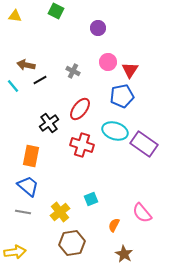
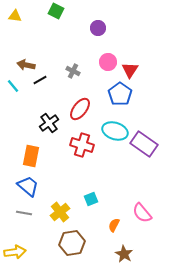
blue pentagon: moved 2 px left, 2 px up; rotated 25 degrees counterclockwise
gray line: moved 1 px right, 1 px down
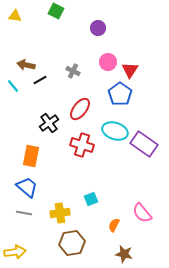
blue trapezoid: moved 1 px left, 1 px down
yellow cross: moved 1 px down; rotated 30 degrees clockwise
brown star: rotated 18 degrees counterclockwise
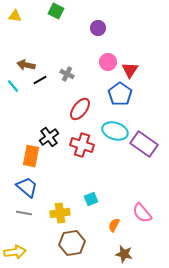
gray cross: moved 6 px left, 3 px down
black cross: moved 14 px down
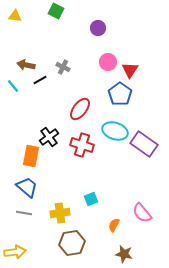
gray cross: moved 4 px left, 7 px up
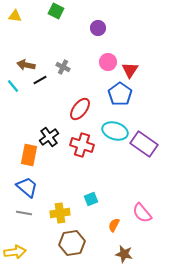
orange rectangle: moved 2 px left, 1 px up
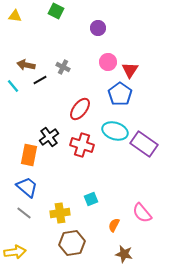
gray line: rotated 28 degrees clockwise
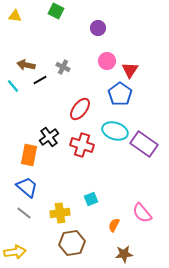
pink circle: moved 1 px left, 1 px up
brown star: rotated 18 degrees counterclockwise
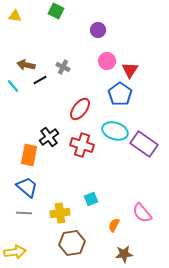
purple circle: moved 2 px down
gray line: rotated 35 degrees counterclockwise
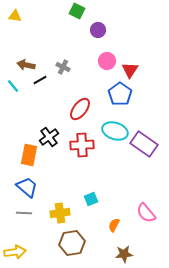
green square: moved 21 px right
red cross: rotated 20 degrees counterclockwise
pink semicircle: moved 4 px right
